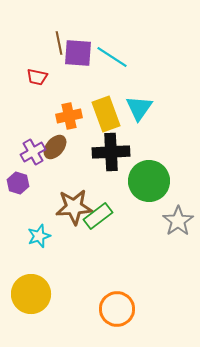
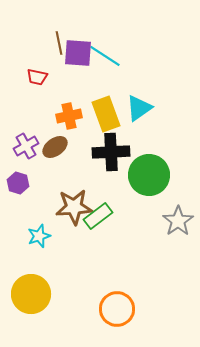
cyan line: moved 7 px left, 1 px up
cyan triangle: rotated 20 degrees clockwise
brown ellipse: rotated 15 degrees clockwise
purple cross: moved 7 px left, 6 px up
green circle: moved 6 px up
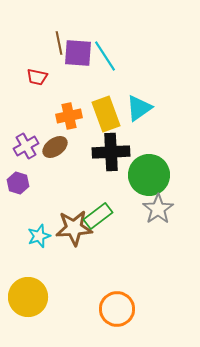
cyan line: rotated 24 degrees clockwise
brown star: moved 21 px down
gray star: moved 20 px left, 12 px up
yellow circle: moved 3 px left, 3 px down
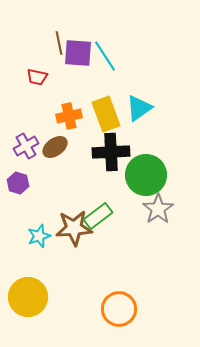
green circle: moved 3 px left
orange circle: moved 2 px right
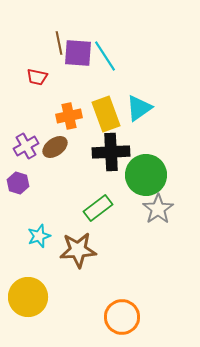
green rectangle: moved 8 px up
brown star: moved 4 px right, 22 px down
orange circle: moved 3 px right, 8 px down
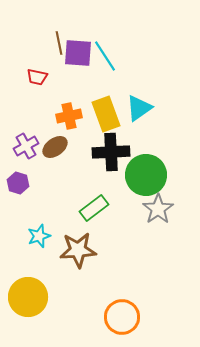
green rectangle: moved 4 px left
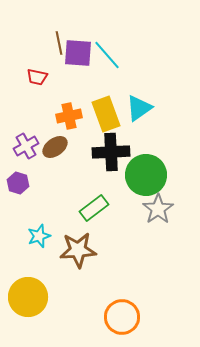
cyan line: moved 2 px right, 1 px up; rotated 8 degrees counterclockwise
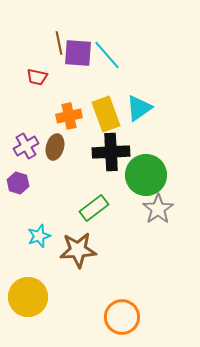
brown ellipse: rotated 40 degrees counterclockwise
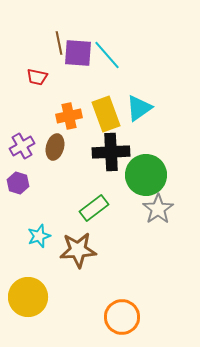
purple cross: moved 4 px left
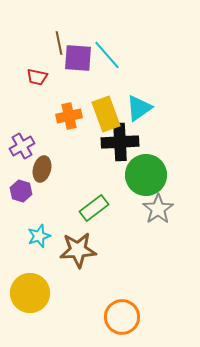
purple square: moved 5 px down
brown ellipse: moved 13 px left, 22 px down
black cross: moved 9 px right, 10 px up
purple hexagon: moved 3 px right, 8 px down
yellow circle: moved 2 px right, 4 px up
